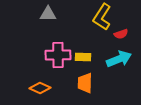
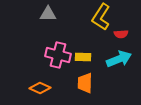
yellow L-shape: moved 1 px left
red semicircle: rotated 16 degrees clockwise
pink cross: rotated 15 degrees clockwise
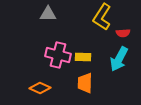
yellow L-shape: moved 1 px right
red semicircle: moved 2 px right, 1 px up
cyan arrow: rotated 140 degrees clockwise
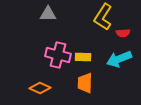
yellow L-shape: moved 1 px right
cyan arrow: rotated 40 degrees clockwise
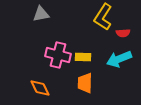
gray triangle: moved 7 px left; rotated 12 degrees counterclockwise
orange diamond: rotated 40 degrees clockwise
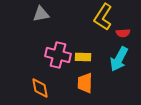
cyan arrow: rotated 40 degrees counterclockwise
orange diamond: rotated 15 degrees clockwise
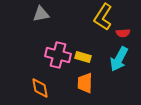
yellow rectangle: rotated 14 degrees clockwise
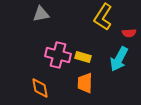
red semicircle: moved 6 px right
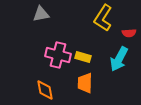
yellow L-shape: moved 1 px down
orange diamond: moved 5 px right, 2 px down
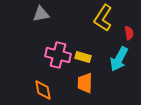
red semicircle: rotated 96 degrees counterclockwise
orange diamond: moved 2 px left
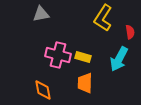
red semicircle: moved 1 px right, 1 px up
